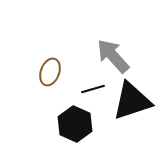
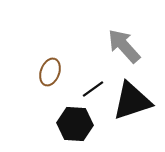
gray arrow: moved 11 px right, 10 px up
black line: rotated 20 degrees counterclockwise
black hexagon: rotated 20 degrees counterclockwise
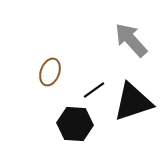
gray arrow: moved 7 px right, 6 px up
black line: moved 1 px right, 1 px down
black triangle: moved 1 px right, 1 px down
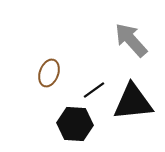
brown ellipse: moved 1 px left, 1 px down
black triangle: rotated 12 degrees clockwise
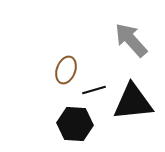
brown ellipse: moved 17 px right, 3 px up
black line: rotated 20 degrees clockwise
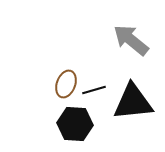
gray arrow: rotated 9 degrees counterclockwise
brown ellipse: moved 14 px down
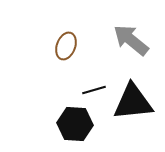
brown ellipse: moved 38 px up
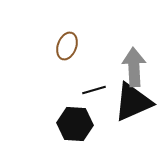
gray arrow: moved 3 px right, 27 px down; rotated 48 degrees clockwise
brown ellipse: moved 1 px right
black triangle: rotated 18 degrees counterclockwise
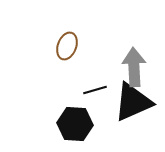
black line: moved 1 px right
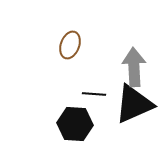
brown ellipse: moved 3 px right, 1 px up
black line: moved 1 px left, 4 px down; rotated 20 degrees clockwise
black triangle: moved 1 px right, 2 px down
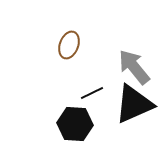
brown ellipse: moved 1 px left
gray arrow: rotated 36 degrees counterclockwise
black line: moved 2 px left, 1 px up; rotated 30 degrees counterclockwise
